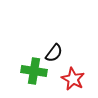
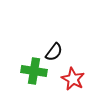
black semicircle: moved 1 px up
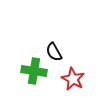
black semicircle: rotated 114 degrees clockwise
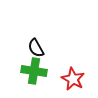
black semicircle: moved 18 px left, 4 px up
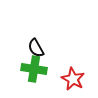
green cross: moved 2 px up
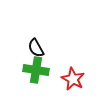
green cross: moved 2 px right, 1 px down
